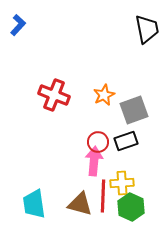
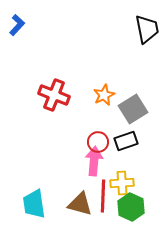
blue L-shape: moved 1 px left
gray square: moved 1 px left, 1 px up; rotated 12 degrees counterclockwise
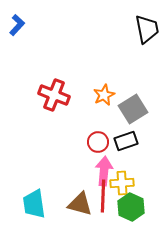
pink arrow: moved 10 px right, 10 px down
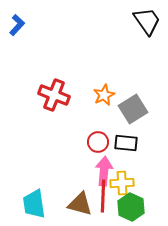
black trapezoid: moved 8 px up; rotated 24 degrees counterclockwise
black rectangle: moved 2 px down; rotated 25 degrees clockwise
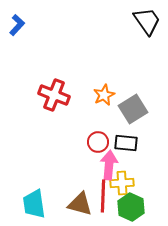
pink arrow: moved 5 px right, 6 px up
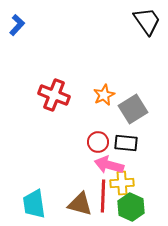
pink arrow: rotated 80 degrees counterclockwise
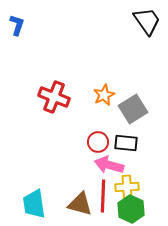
blue L-shape: rotated 25 degrees counterclockwise
red cross: moved 2 px down
yellow cross: moved 5 px right, 4 px down
green hexagon: moved 2 px down
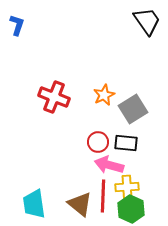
brown triangle: rotated 24 degrees clockwise
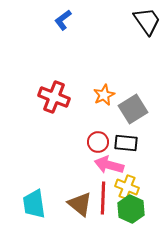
blue L-shape: moved 46 px right, 5 px up; rotated 145 degrees counterclockwise
yellow cross: rotated 25 degrees clockwise
red line: moved 2 px down
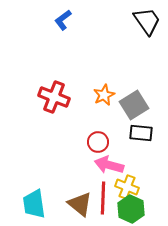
gray square: moved 1 px right, 4 px up
black rectangle: moved 15 px right, 10 px up
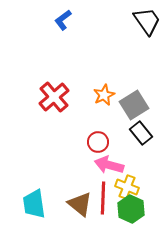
red cross: rotated 28 degrees clockwise
black rectangle: rotated 45 degrees clockwise
